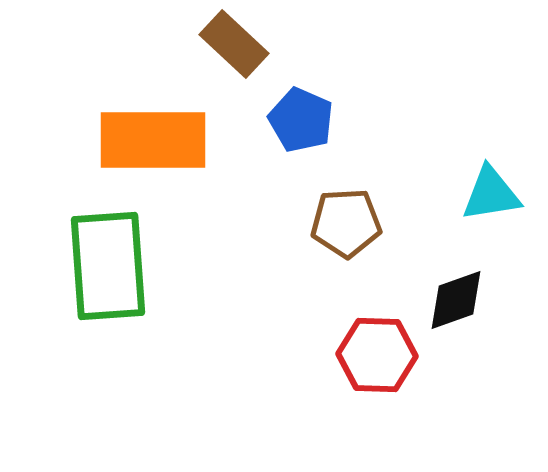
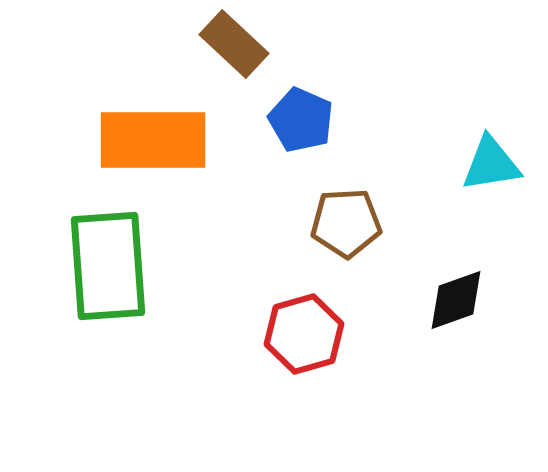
cyan triangle: moved 30 px up
red hexagon: moved 73 px left, 21 px up; rotated 18 degrees counterclockwise
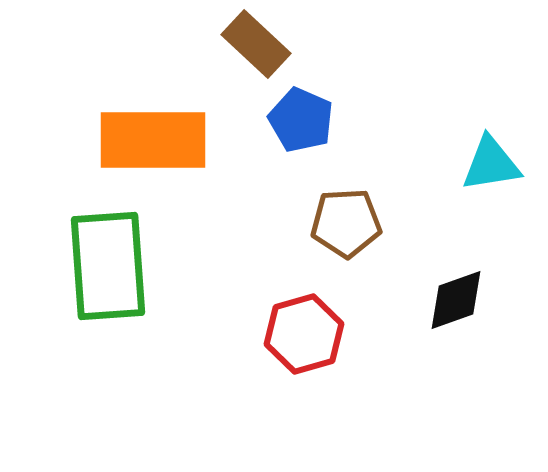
brown rectangle: moved 22 px right
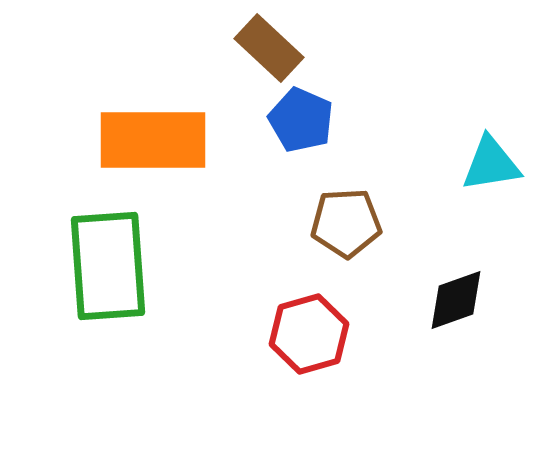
brown rectangle: moved 13 px right, 4 px down
red hexagon: moved 5 px right
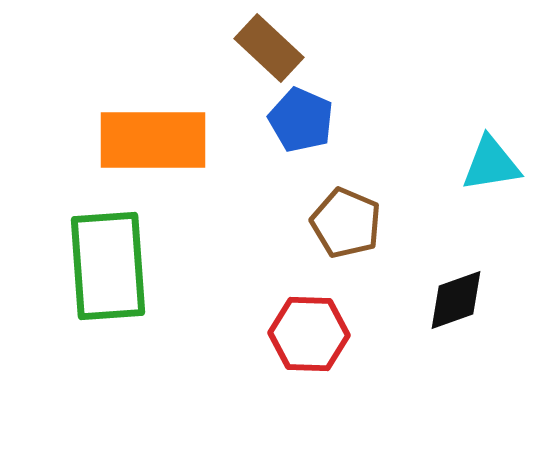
brown pentagon: rotated 26 degrees clockwise
red hexagon: rotated 18 degrees clockwise
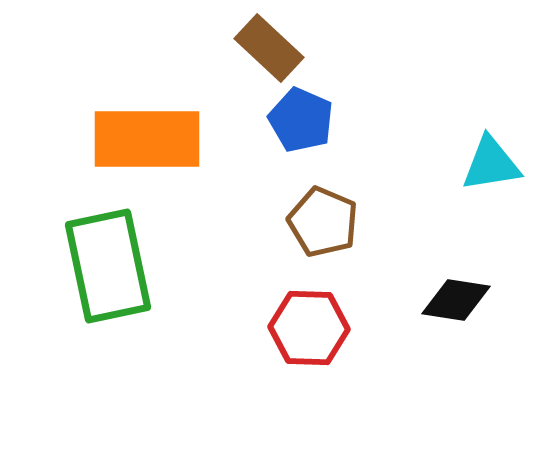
orange rectangle: moved 6 px left, 1 px up
brown pentagon: moved 23 px left, 1 px up
green rectangle: rotated 8 degrees counterclockwise
black diamond: rotated 28 degrees clockwise
red hexagon: moved 6 px up
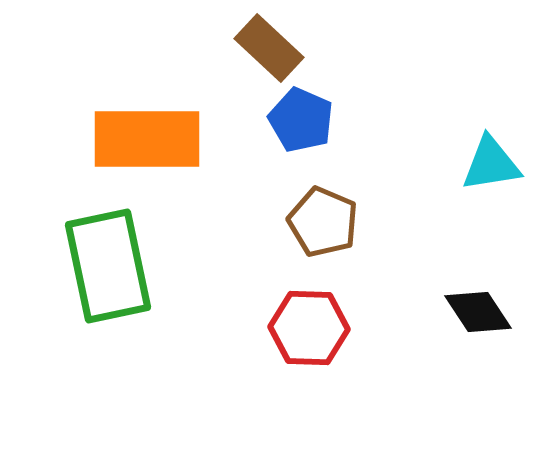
black diamond: moved 22 px right, 12 px down; rotated 48 degrees clockwise
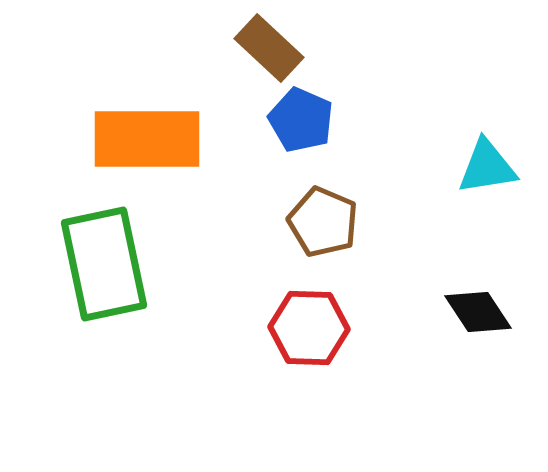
cyan triangle: moved 4 px left, 3 px down
green rectangle: moved 4 px left, 2 px up
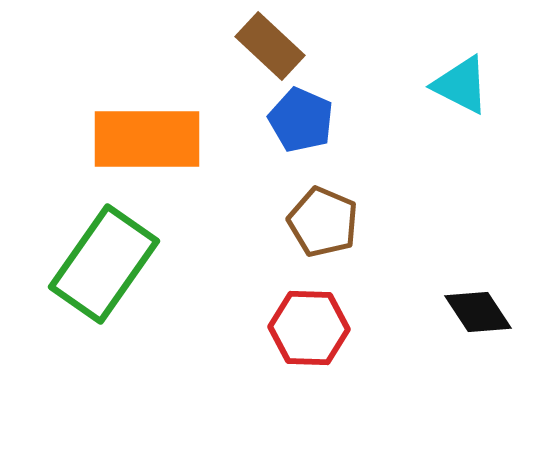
brown rectangle: moved 1 px right, 2 px up
cyan triangle: moved 26 px left, 82 px up; rotated 36 degrees clockwise
green rectangle: rotated 47 degrees clockwise
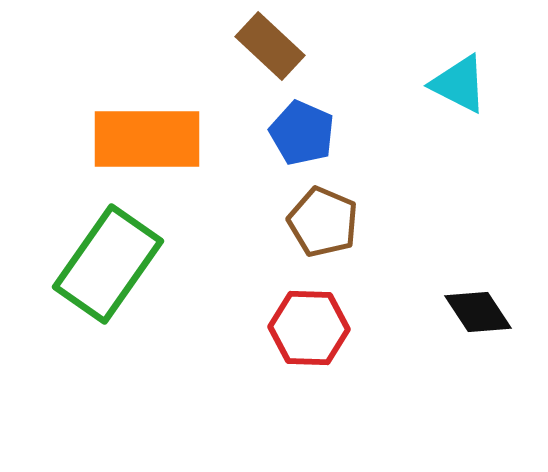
cyan triangle: moved 2 px left, 1 px up
blue pentagon: moved 1 px right, 13 px down
green rectangle: moved 4 px right
